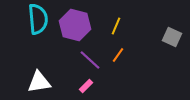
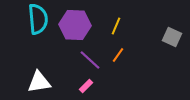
purple hexagon: rotated 12 degrees counterclockwise
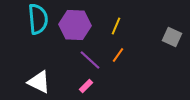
white triangle: rotated 35 degrees clockwise
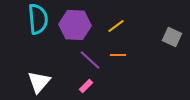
yellow line: rotated 30 degrees clockwise
orange line: rotated 56 degrees clockwise
white triangle: rotated 45 degrees clockwise
